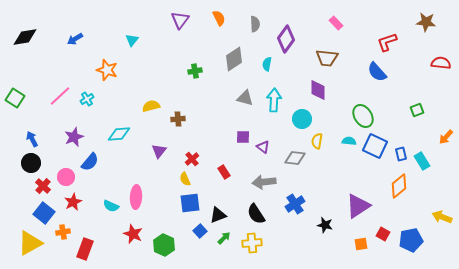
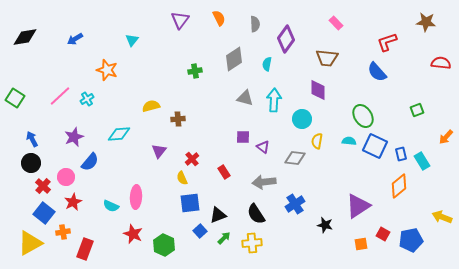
yellow semicircle at (185, 179): moved 3 px left, 1 px up
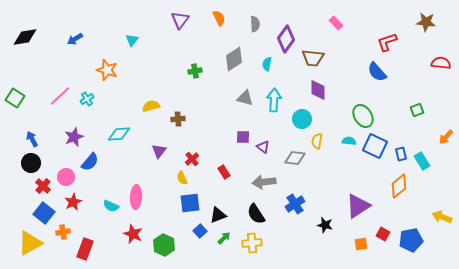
brown trapezoid at (327, 58): moved 14 px left
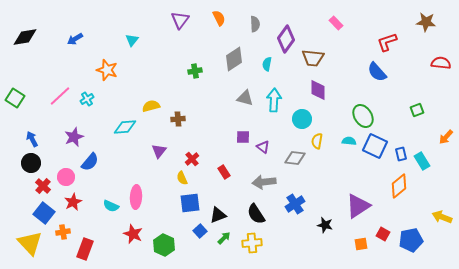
cyan diamond at (119, 134): moved 6 px right, 7 px up
yellow triangle at (30, 243): rotated 44 degrees counterclockwise
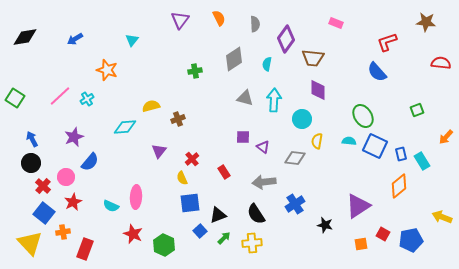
pink rectangle at (336, 23): rotated 24 degrees counterclockwise
brown cross at (178, 119): rotated 16 degrees counterclockwise
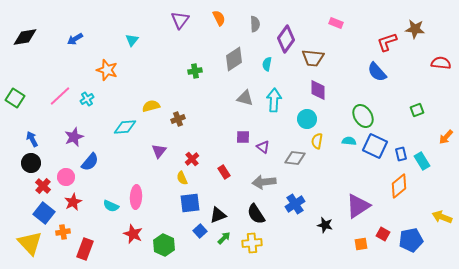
brown star at (426, 22): moved 11 px left, 7 px down
cyan circle at (302, 119): moved 5 px right
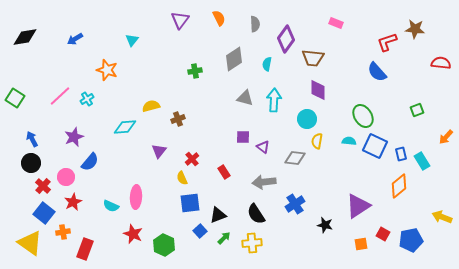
yellow triangle at (30, 243): rotated 12 degrees counterclockwise
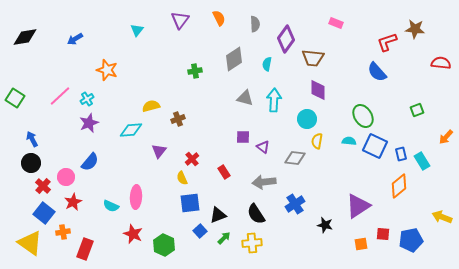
cyan triangle at (132, 40): moved 5 px right, 10 px up
cyan diamond at (125, 127): moved 6 px right, 3 px down
purple star at (74, 137): moved 15 px right, 14 px up
red square at (383, 234): rotated 24 degrees counterclockwise
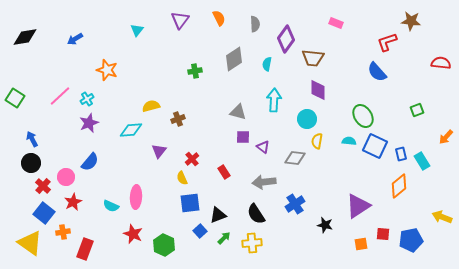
brown star at (415, 29): moved 4 px left, 8 px up
gray triangle at (245, 98): moved 7 px left, 14 px down
